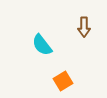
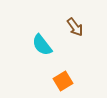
brown arrow: moved 9 px left; rotated 36 degrees counterclockwise
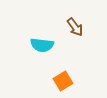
cyan semicircle: rotated 45 degrees counterclockwise
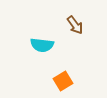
brown arrow: moved 2 px up
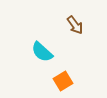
cyan semicircle: moved 7 px down; rotated 35 degrees clockwise
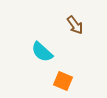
orange square: rotated 36 degrees counterclockwise
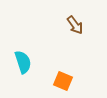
cyan semicircle: moved 19 px left, 10 px down; rotated 150 degrees counterclockwise
